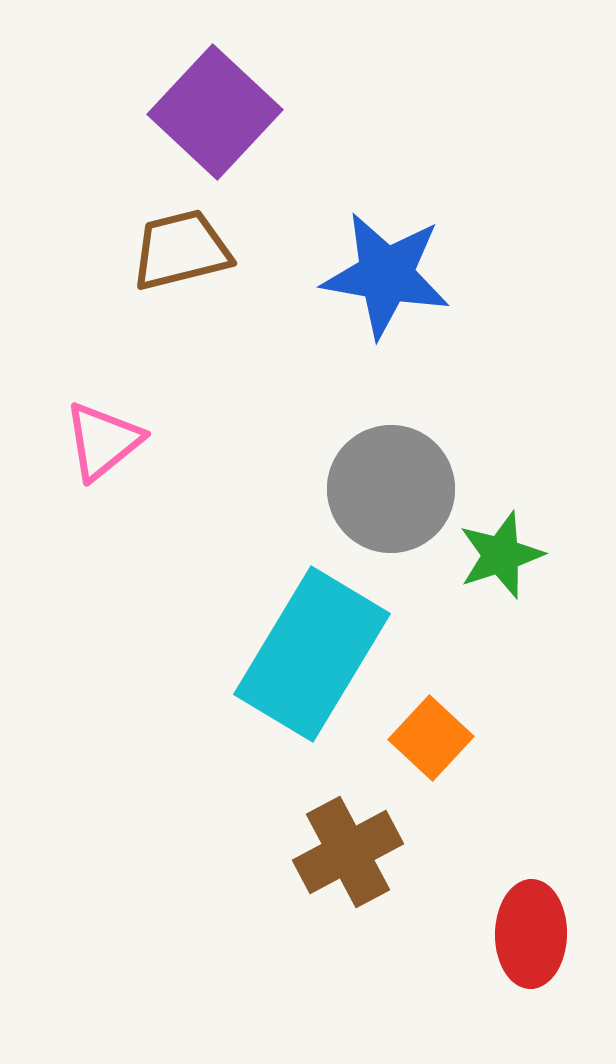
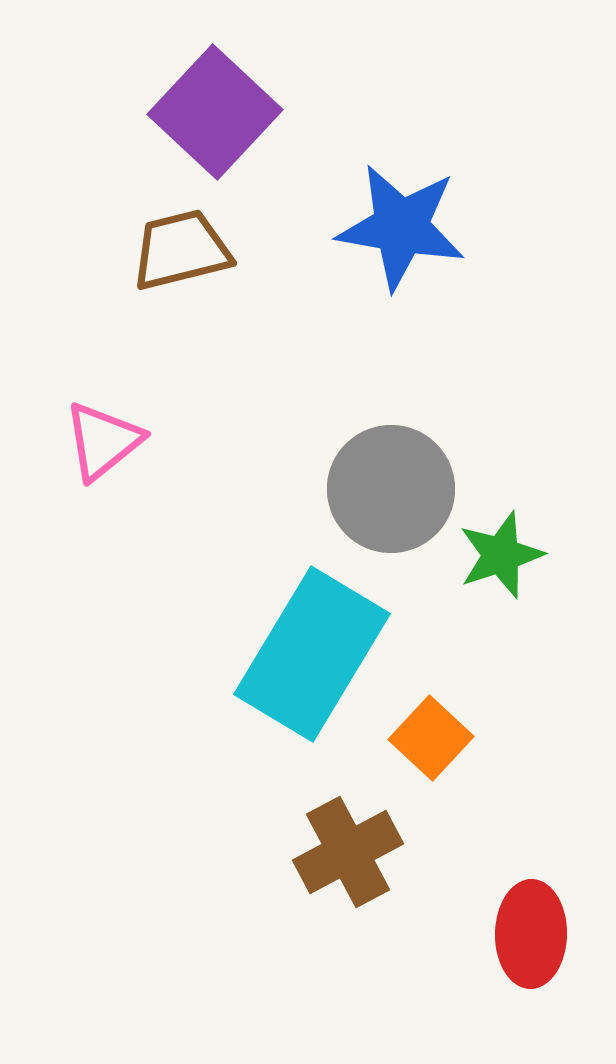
blue star: moved 15 px right, 48 px up
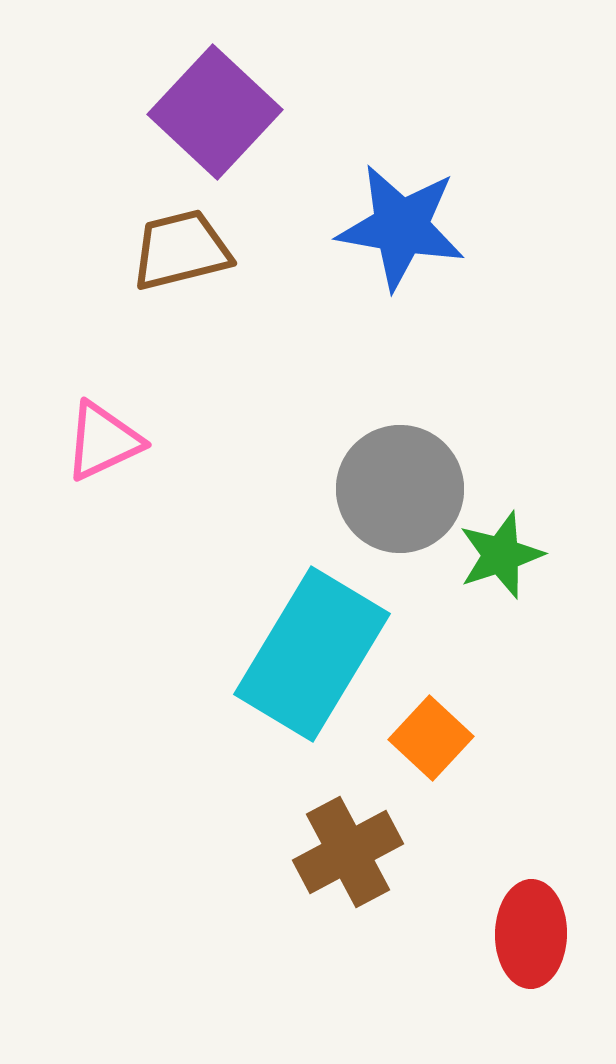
pink triangle: rotated 14 degrees clockwise
gray circle: moved 9 px right
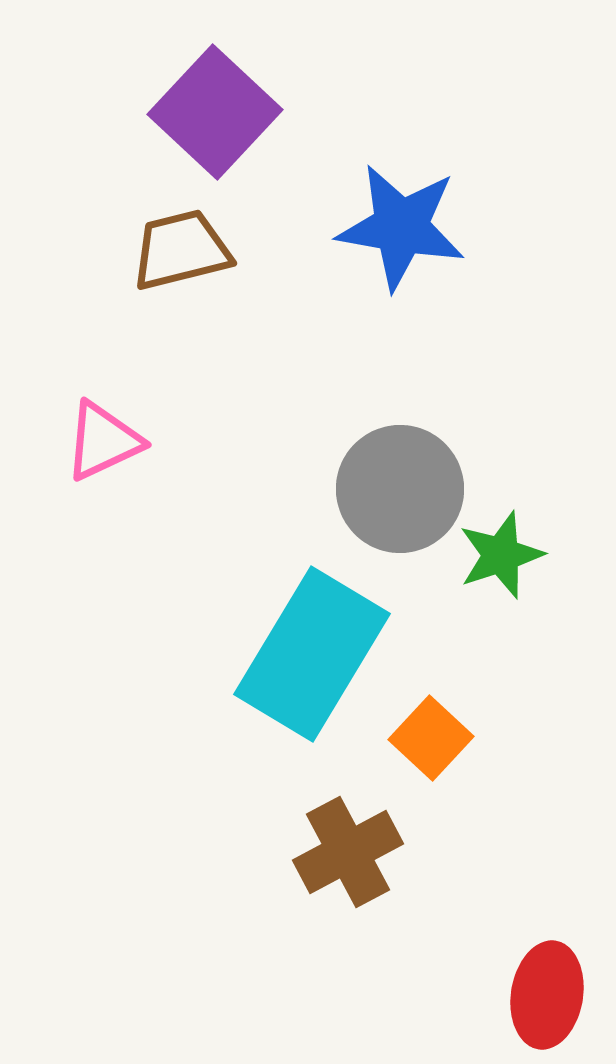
red ellipse: moved 16 px right, 61 px down; rotated 8 degrees clockwise
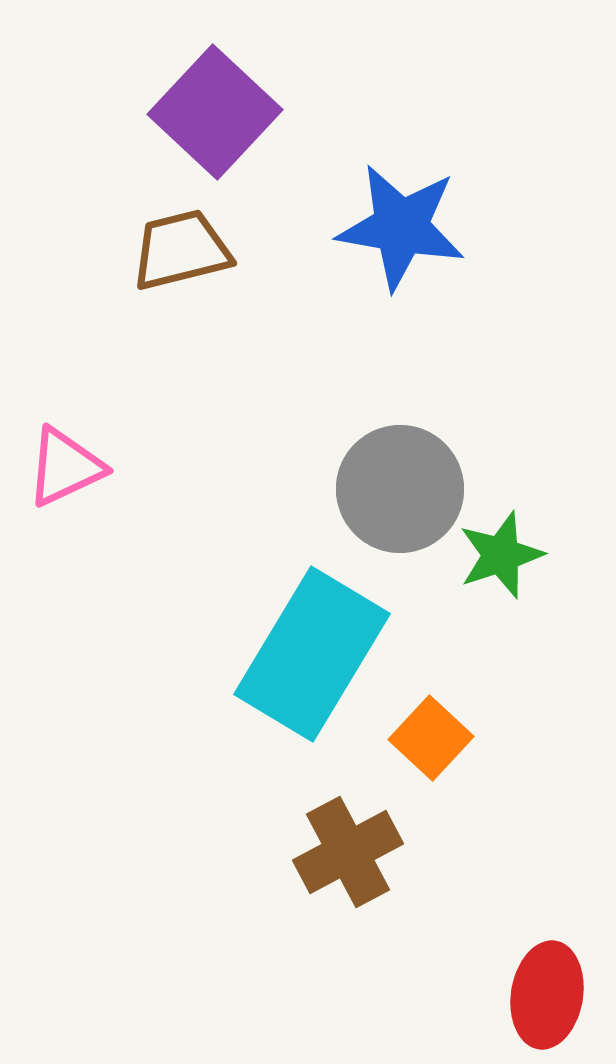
pink triangle: moved 38 px left, 26 px down
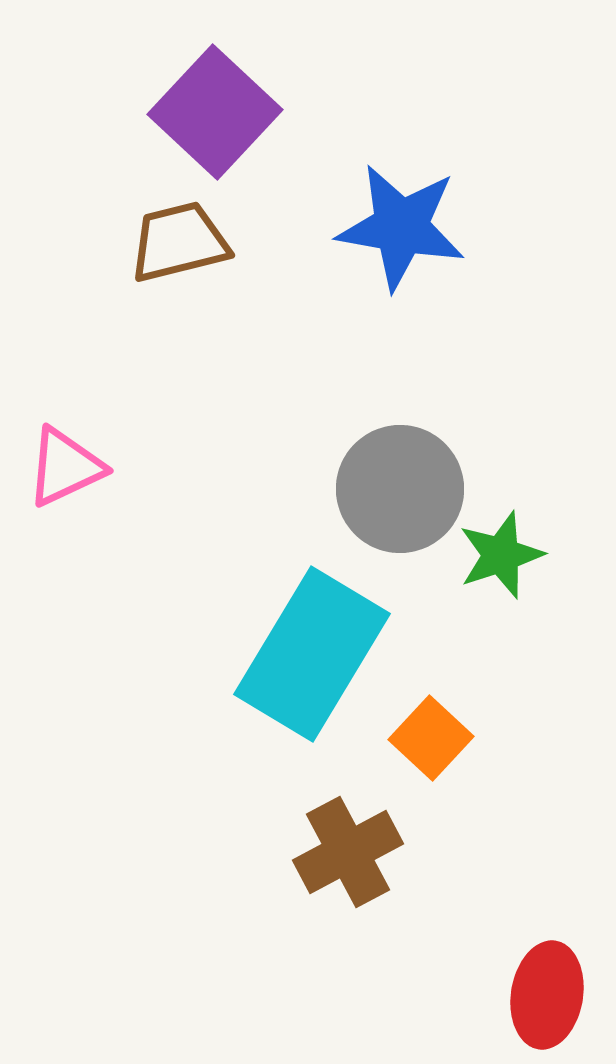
brown trapezoid: moved 2 px left, 8 px up
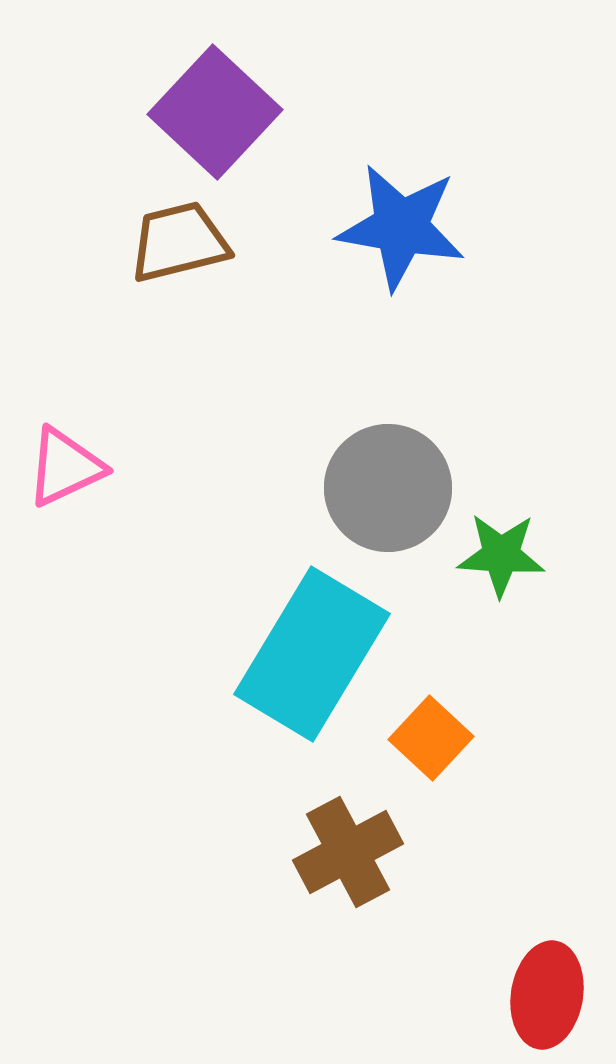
gray circle: moved 12 px left, 1 px up
green star: rotated 22 degrees clockwise
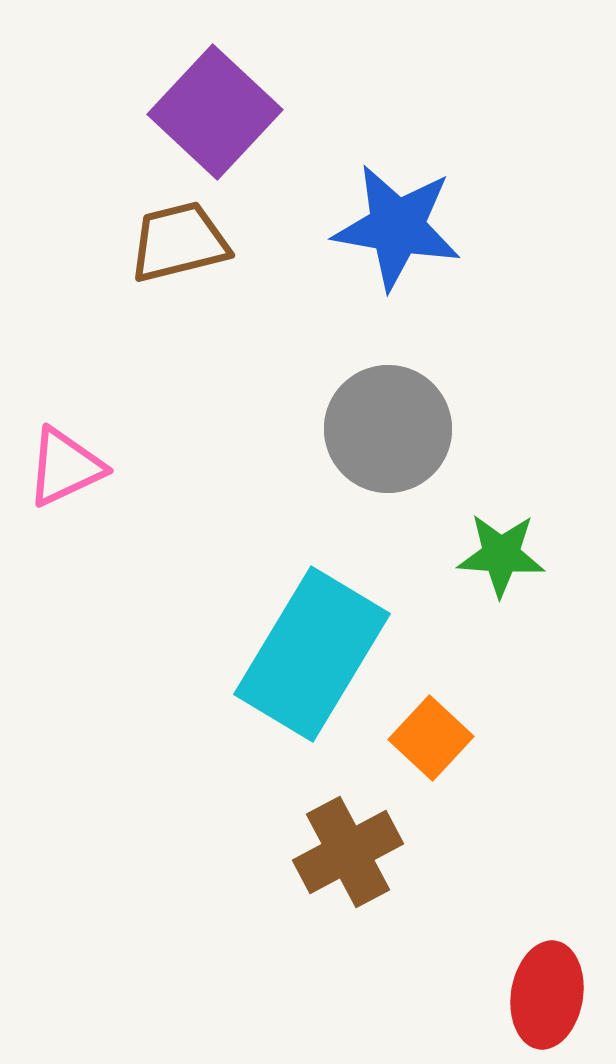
blue star: moved 4 px left
gray circle: moved 59 px up
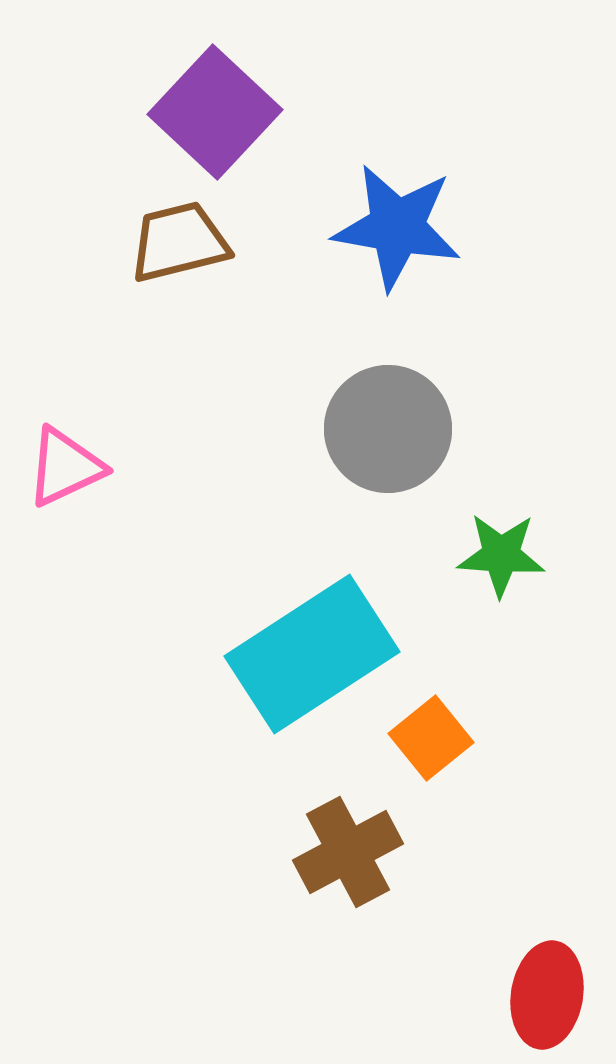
cyan rectangle: rotated 26 degrees clockwise
orange square: rotated 8 degrees clockwise
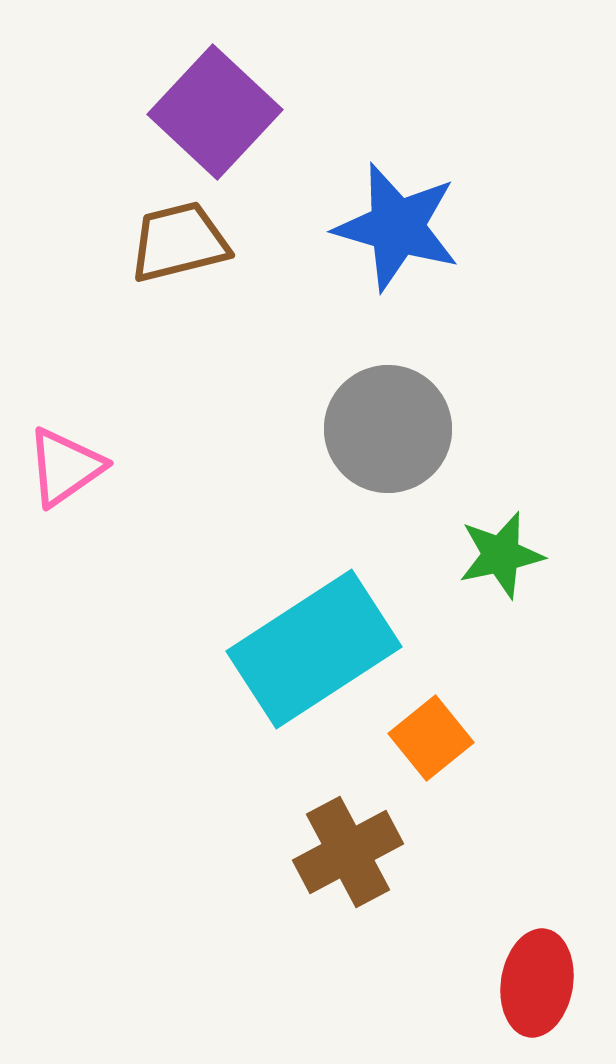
blue star: rotated 6 degrees clockwise
pink triangle: rotated 10 degrees counterclockwise
green star: rotated 16 degrees counterclockwise
cyan rectangle: moved 2 px right, 5 px up
red ellipse: moved 10 px left, 12 px up
